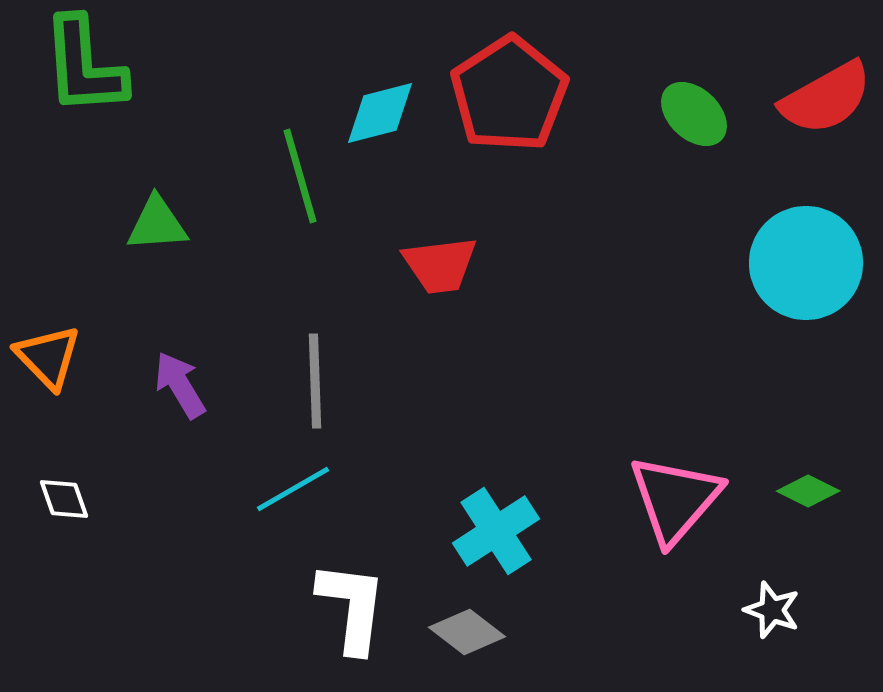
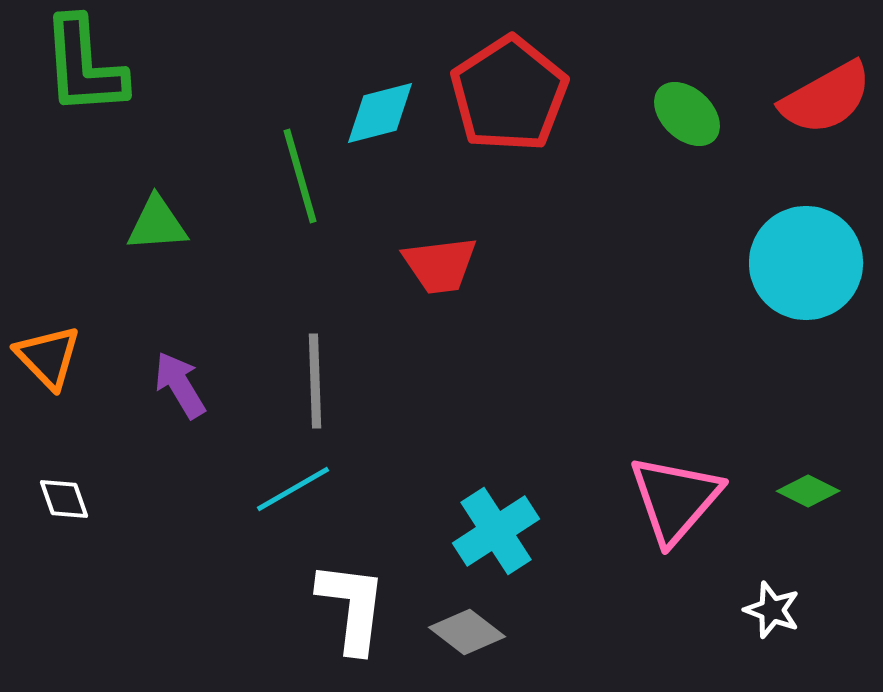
green ellipse: moved 7 px left
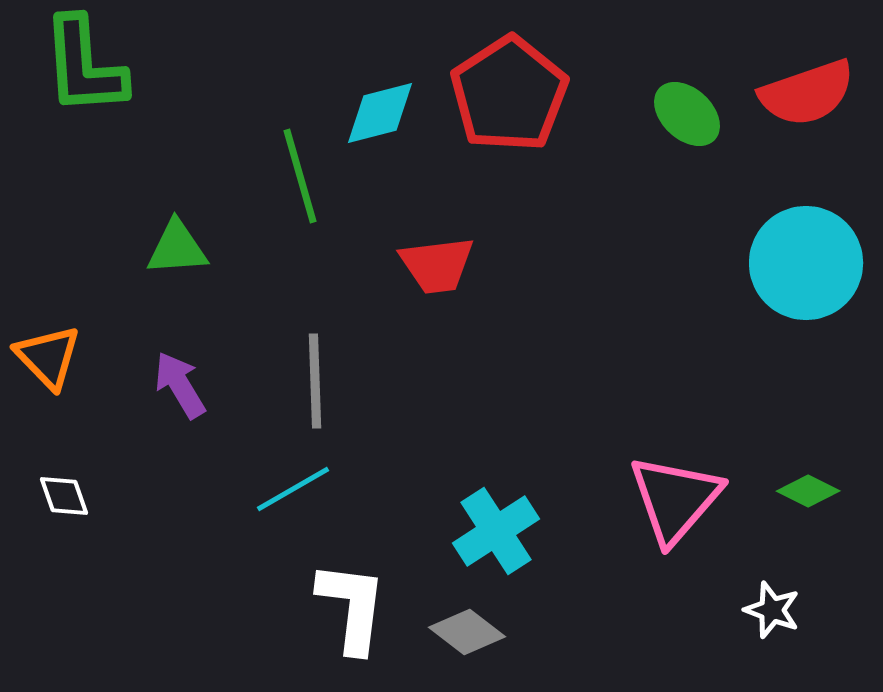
red semicircle: moved 19 px left, 5 px up; rotated 10 degrees clockwise
green triangle: moved 20 px right, 24 px down
red trapezoid: moved 3 px left
white diamond: moved 3 px up
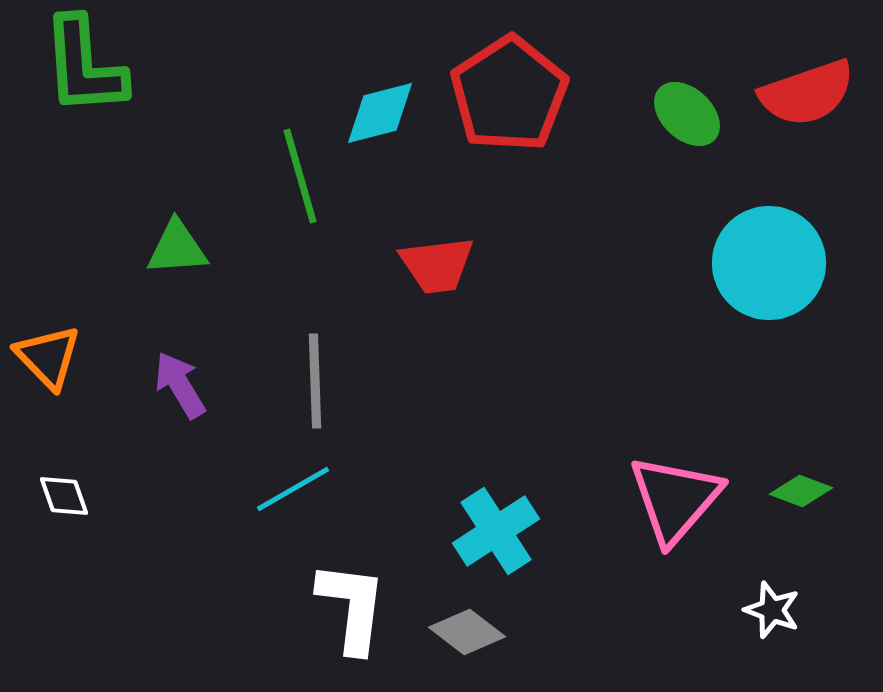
cyan circle: moved 37 px left
green diamond: moved 7 px left; rotated 6 degrees counterclockwise
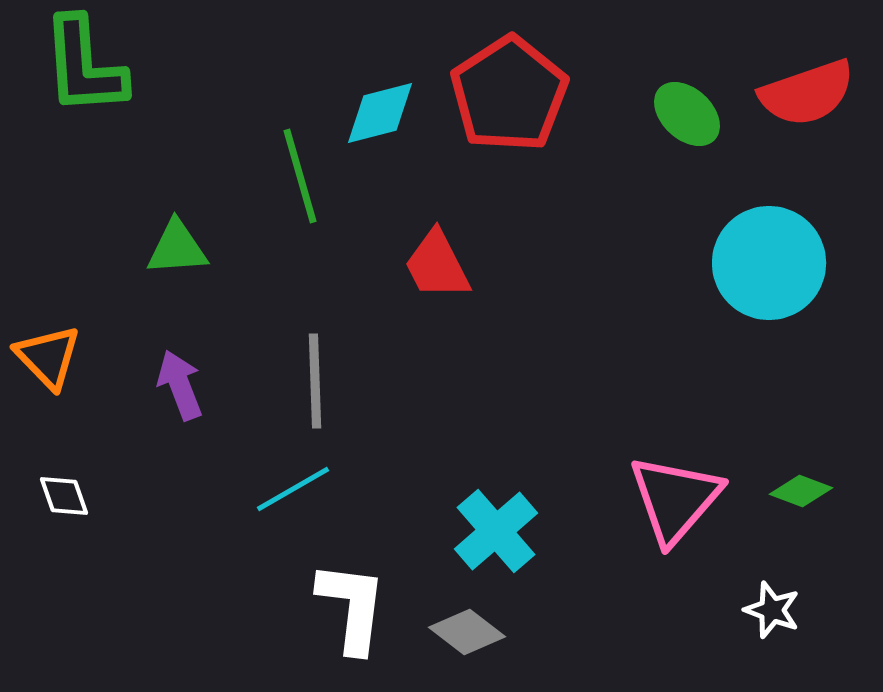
red trapezoid: rotated 70 degrees clockwise
purple arrow: rotated 10 degrees clockwise
cyan cross: rotated 8 degrees counterclockwise
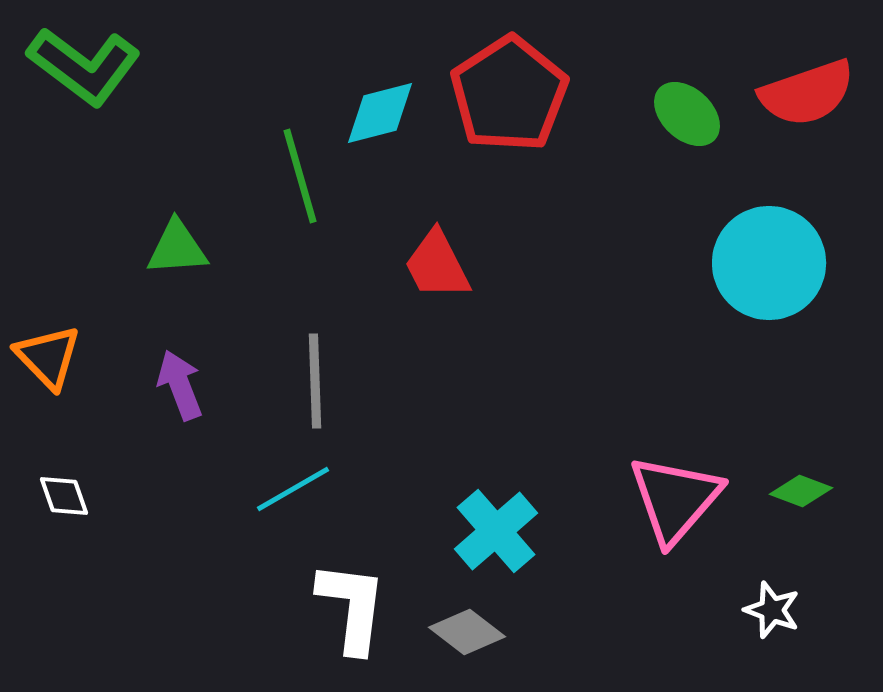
green L-shape: rotated 49 degrees counterclockwise
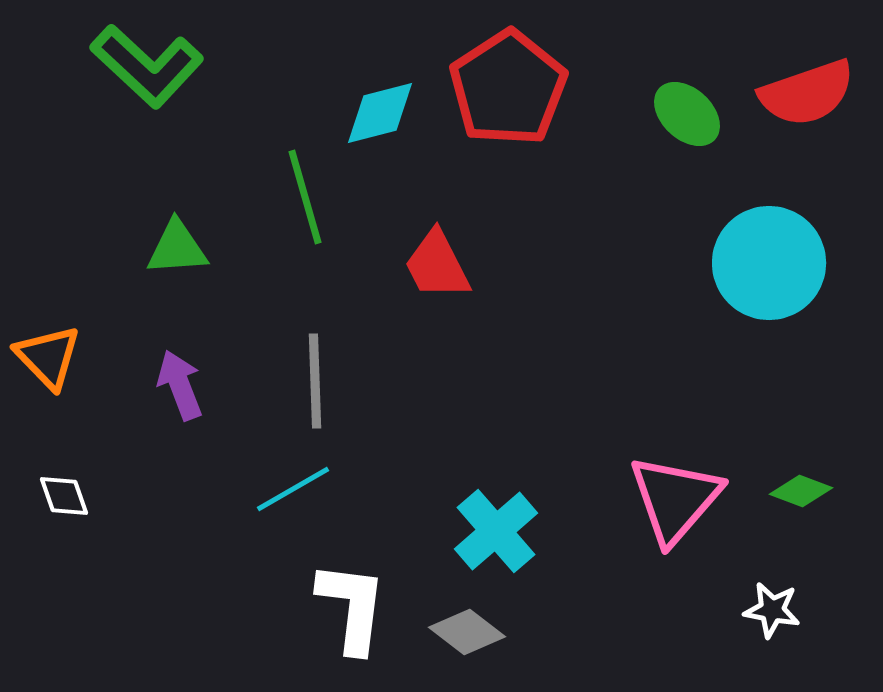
green L-shape: moved 63 px right; rotated 6 degrees clockwise
red pentagon: moved 1 px left, 6 px up
green line: moved 5 px right, 21 px down
white star: rotated 10 degrees counterclockwise
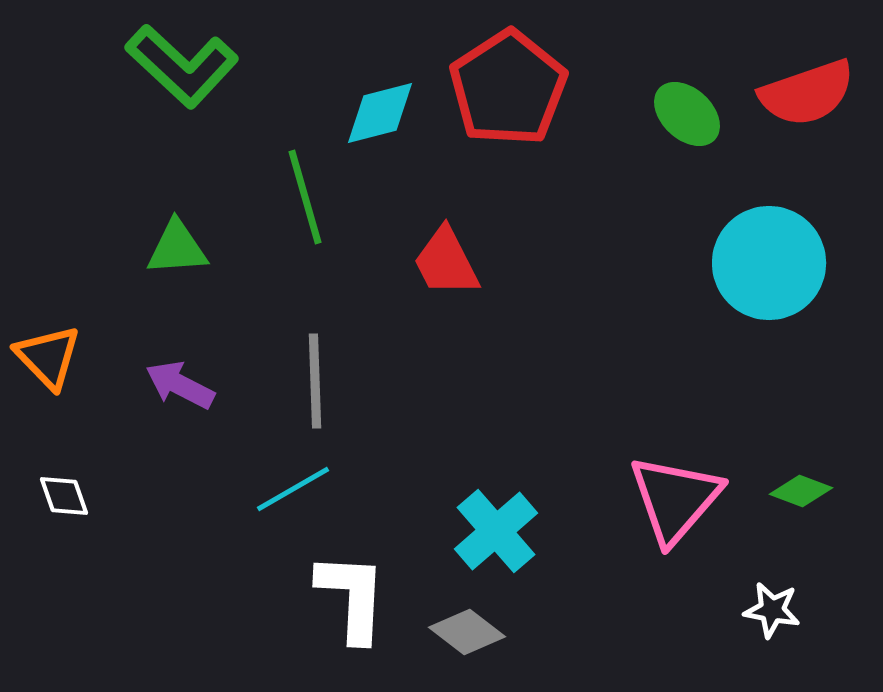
green L-shape: moved 35 px right
red trapezoid: moved 9 px right, 3 px up
purple arrow: rotated 42 degrees counterclockwise
white L-shape: moved 10 px up; rotated 4 degrees counterclockwise
